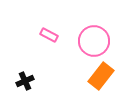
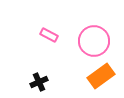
orange rectangle: rotated 16 degrees clockwise
black cross: moved 14 px right, 1 px down
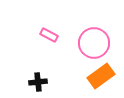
pink circle: moved 2 px down
black cross: moved 1 px left; rotated 18 degrees clockwise
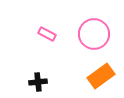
pink rectangle: moved 2 px left, 1 px up
pink circle: moved 9 px up
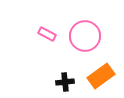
pink circle: moved 9 px left, 2 px down
black cross: moved 27 px right
